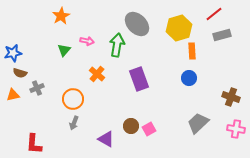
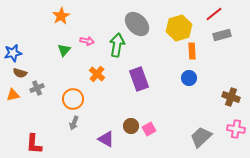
gray trapezoid: moved 3 px right, 14 px down
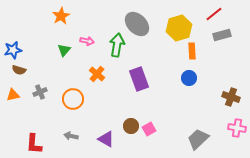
blue star: moved 3 px up
brown semicircle: moved 1 px left, 3 px up
gray cross: moved 3 px right, 4 px down
gray arrow: moved 3 px left, 13 px down; rotated 80 degrees clockwise
pink cross: moved 1 px right, 1 px up
gray trapezoid: moved 3 px left, 2 px down
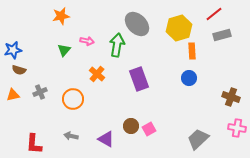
orange star: rotated 18 degrees clockwise
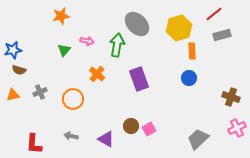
pink cross: rotated 36 degrees counterclockwise
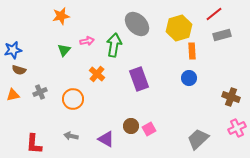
pink arrow: rotated 24 degrees counterclockwise
green arrow: moved 3 px left
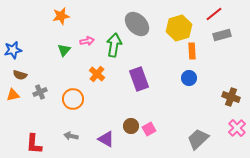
brown semicircle: moved 1 px right, 5 px down
pink cross: rotated 18 degrees counterclockwise
